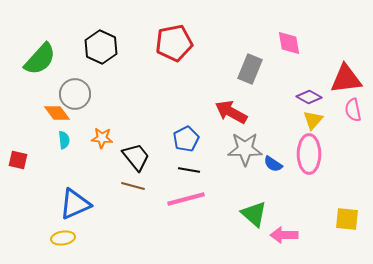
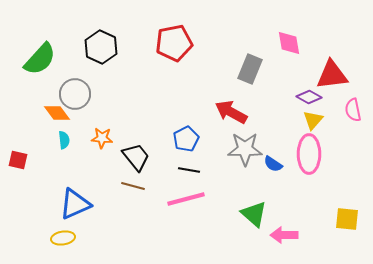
red triangle: moved 14 px left, 4 px up
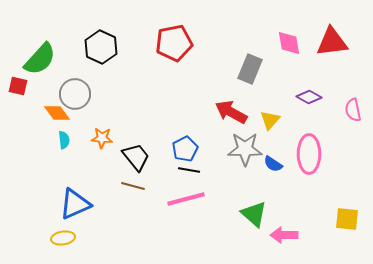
red triangle: moved 33 px up
yellow triangle: moved 43 px left
blue pentagon: moved 1 px left, 10 px down
red square: moved 74 px up
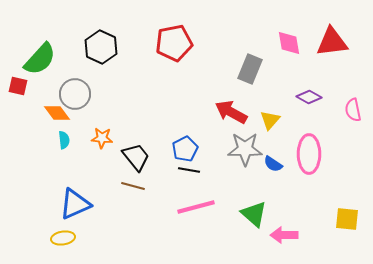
pink line: moved 10 px right, 8 px down
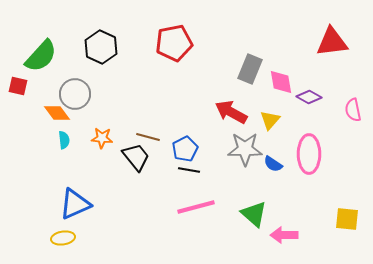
pink diamond: moved 8 px left, 39 px down
green semicircle: moved 1 px right, 3 px up
brown line: moved 15 px right, 49 px up
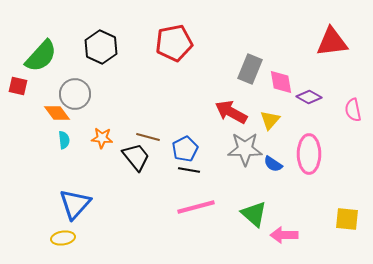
blue triangle: rotated 24 degrees counterclockwise
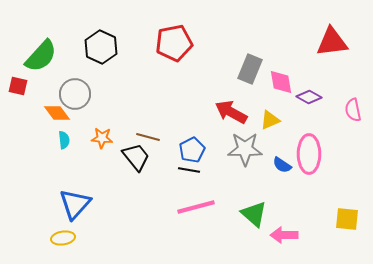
yellow triangle: rotated 25 degrees clockwise
blue pentagon: moved 7 px right, 1 px down
blue semicircle: moved 9 px right, 1 px down
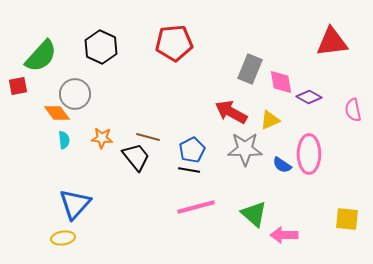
red pentagon: rotated 6 degrees clockwise
red square: rotated 24 degrees counterclockwise
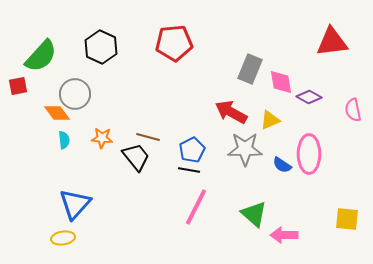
pink line: rotated 48 degrees counterclockwise
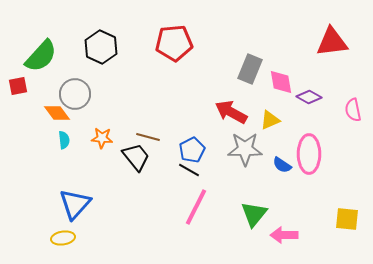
black line: rotated 20 degrees clockwise
green triangle: rotated 28 degrees clockwise
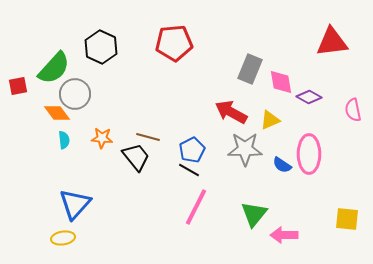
green semicircle: moved 13 px right, 12 px down
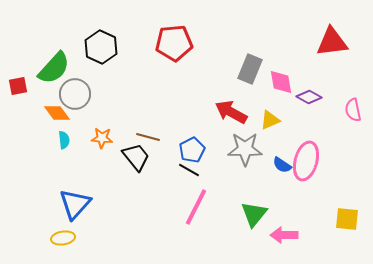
pink ellipse: moved 3 px left, 7 px down; rotated 15 degrees clockwise
